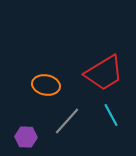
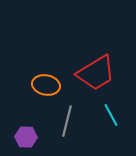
red trapezoid: moved 8 px left
gray line: rotated 28 degrees counterclockwise
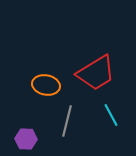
purple hexagon: moved 2 px down
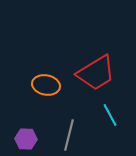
cyan line: moved 1 px left
gray line: moved 2 px right, 14 px down
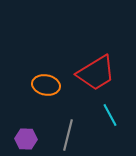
gray line: moved 1 px left
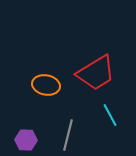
purple hexagon: moved 1 px down
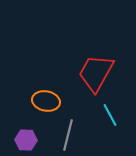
red trapezoid: rotated 150 degrees clockwise
orange ellipse: moved 16 px down
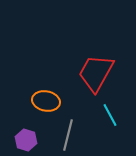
purple hexagon: rotated 15 degrees clockwise
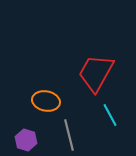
gray line: moved 1 px right; rotated 28 degrees counterclockwise
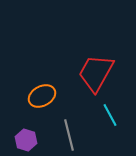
orange ellipse: moved 4 px left, 5 px up; rotated 40 degrees counterclockwise
